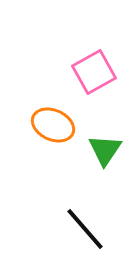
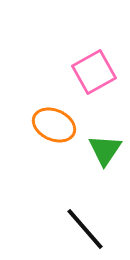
orange ellipse: moved 1 px right
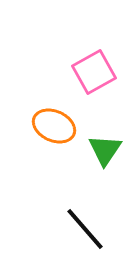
orange ellipse: moved 1 px down
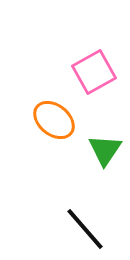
orange ellipse: moved 6 px up; rotated 15 degrees clockwise
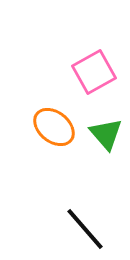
orange ellipse: moved 7 px down
green triangle: moved 1 px right, 16 px up; rotated 15 degrees counterclockwise
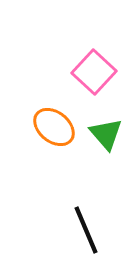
pink square: rotated 18 degrees counterclockwise
black line: moved 1 px right, 1 px down; rotated 18 degrees clockwise
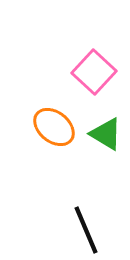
green triangle: rotated 18 degrees counterclockwise
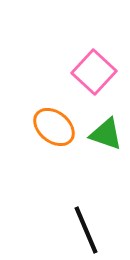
green triangle: rotated 12 degrees counterclockwise
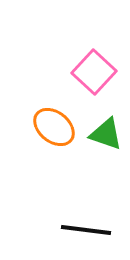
black line: rotated 60 degrees counterclockwise
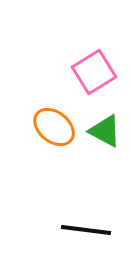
pink square: rotated 15 degrees clockwise
green triangle: moved 1 px left, 3 px up; rotated 9 degrees clockwise
